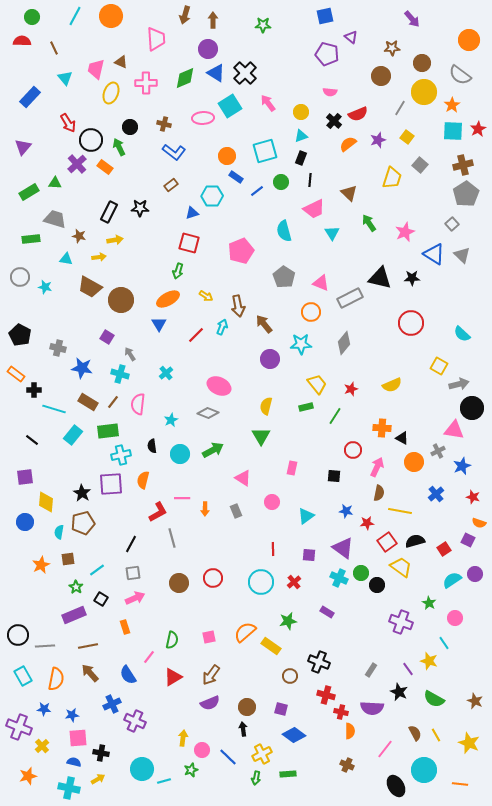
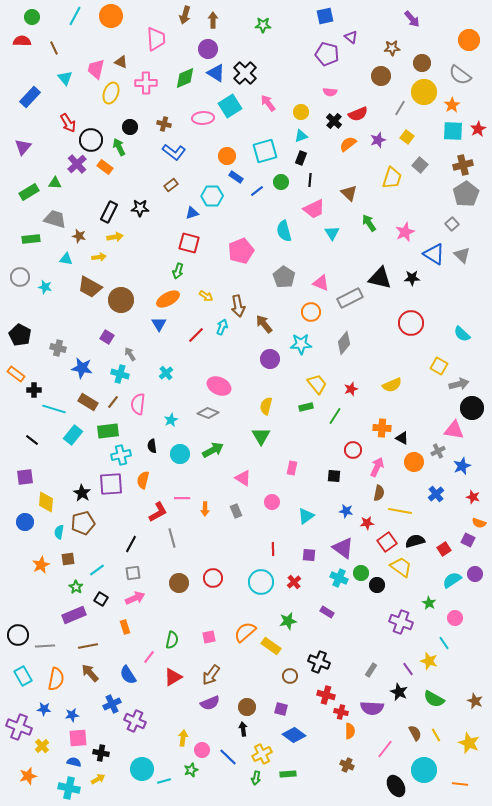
yellow arrow at (115, 240): moved 3 px up
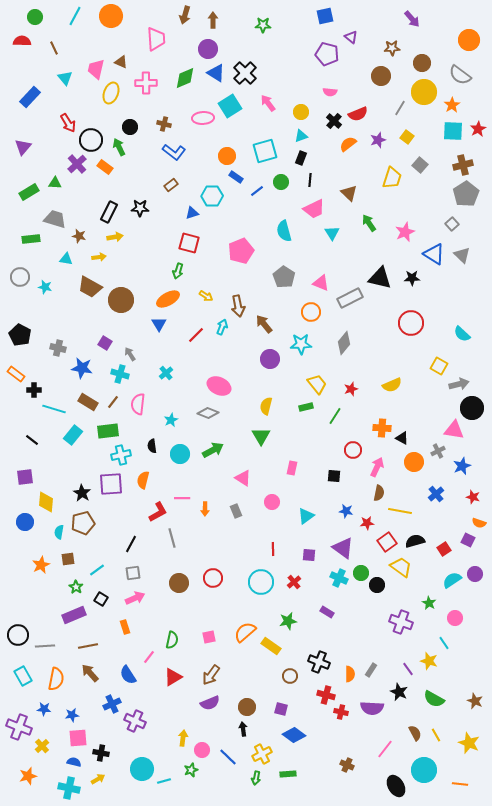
green circle at (32, 17): moved 3 px right
purple square at (107, 337): moved 2 px left, 6 px down
orange semicircle at (350, 731): moved 57 px up
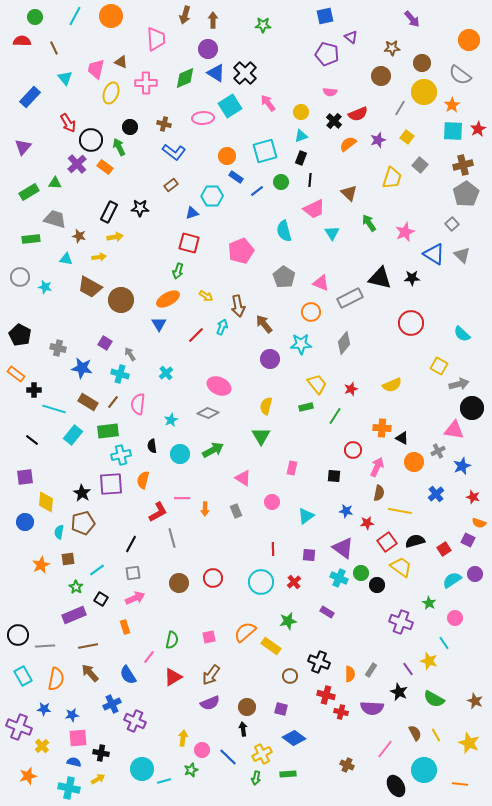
blue diamond at (294, 735): moved 3 px down
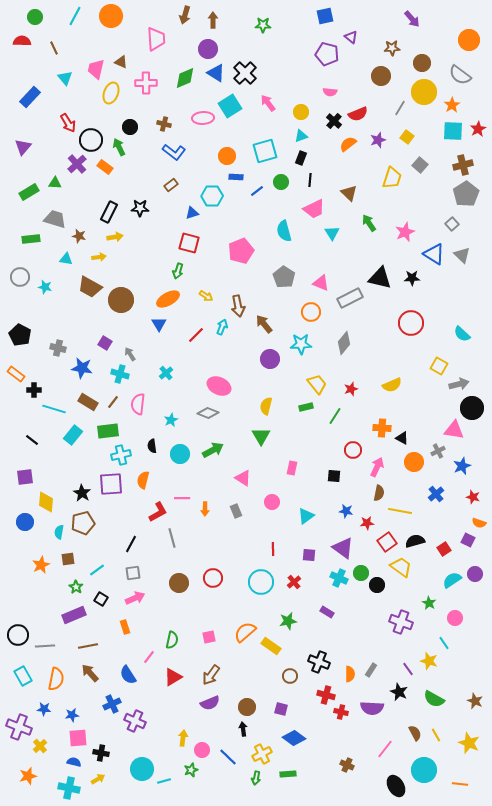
blue rectangle at (236, 177): rotated 32 degrees counterclockwise
yellow cross at (42, 746): moved 2 px left
